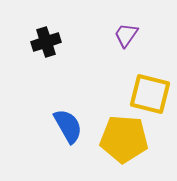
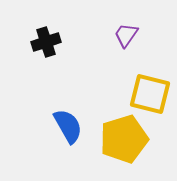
yellow pentagon: rotated 21 degrees counterclockwise
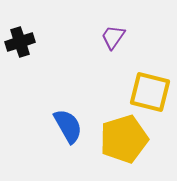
purple trapezoid: moved 13 px left, 2 px down
black cross: moved 26 px left
yellow square: moved 2 px up
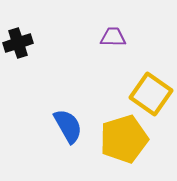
purple trapezoid: rotated 56 degrees clockwise
black cross: moved 2 px left, 1 px down
yellow square: moved 1 px right, 2 px down; rotated 21 degrees clockwise
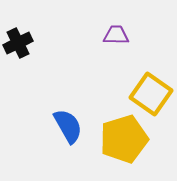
purple trapezoid: moved 3 px right, 2 px up
black cross: rotated 8 degrees counterclockwise
